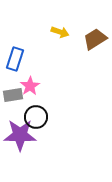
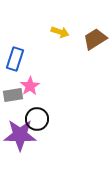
black circle: moved 1 px right, 2 px down
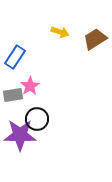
blue rectangle: moved 2 px up; rotated 15 degrees clockwise
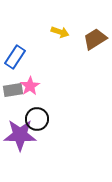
gray rectangle: moved 5 px up
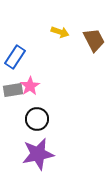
brown trapezoid: moved 1 px left, 1 px down; rotated 95 degrees clockwise
purple star: moved 18 px right, 19 px down; rotated 12 degrees counterclockwise
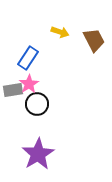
blue rectangle: moved 13 px right, 1 px down
pink star: moved 1 px left, 2 px up
black circle: moved 15 px up
purple star: rotated 20 degrees counterclockwise
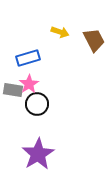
blue rectangle: rotated 40 degrees clockwise
gray rectangle: rotated 18 degrees clockwise
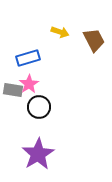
black circle: moved 2 px right, 3 px down
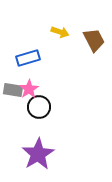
pink star: moved 5 px down
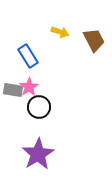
blue rectangle: moved 2 px up; rotated 75 degrees clockwise
pink star: moved 2 px up
